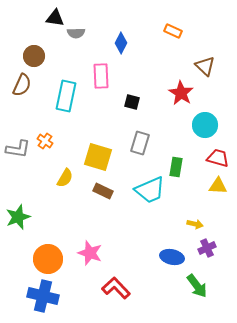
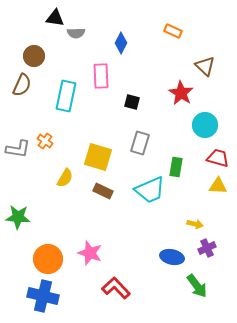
green star: rotated 25 degrees clockwise
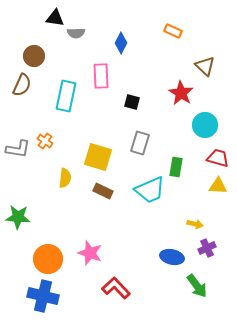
yellow semicircle: rotated 24 degrees counterclockwise
